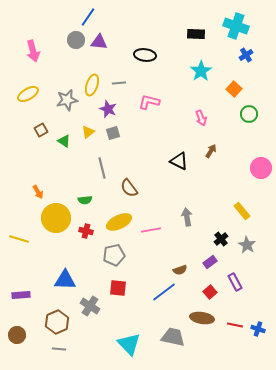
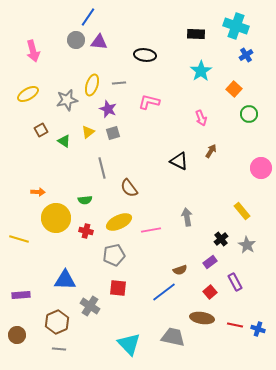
orange arrow at (38, 192): rotated 56 degrees counterclockwise
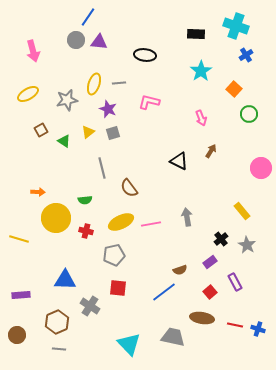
yellow ellipse at (92, 85): moved 2 px right, 1 px up
yellow ellipse at (119, 222): moved 2 px right
pink line at (151, 230): moved 6 px up
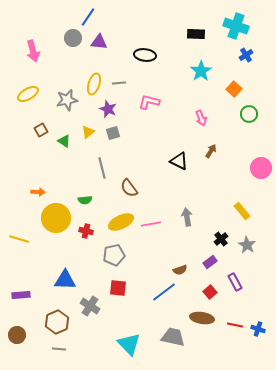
gray circle at (76, 40): moved 3 px left, 2 px up
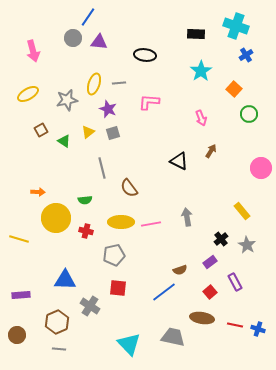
pink L-shape at (149, 102): rotated 10 degrees counterclockwise
yellow ellipse at (121, 222): rotated 25 degrees clockwise
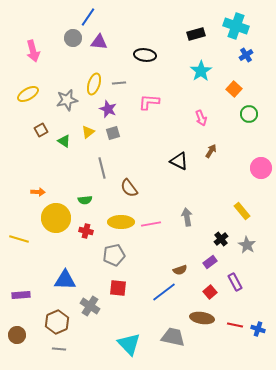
black rectangle at (196, 34): rotated 18 degrees counterclockwise
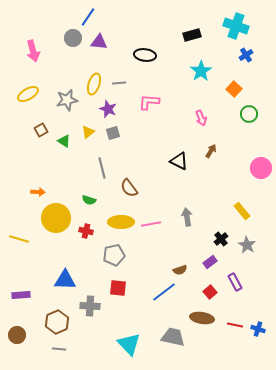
black rectangle at (196, 34): moved 4 px left, 1 px down
green semicircle at (85, 200): moved 4 px right; rotated 24 degrees clockwise
gray cross at (90, 306): rotated 30 degrees counterclockwise
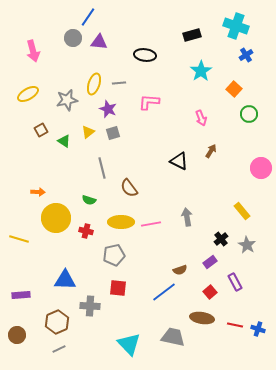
gray line at (59, 349): rotated 32 degrees counterclockwise
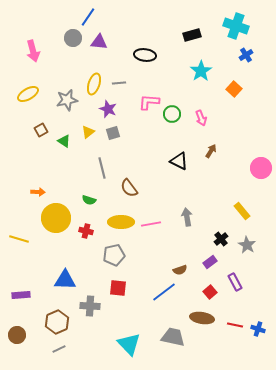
green circle at (249, 114): moved 77 px left
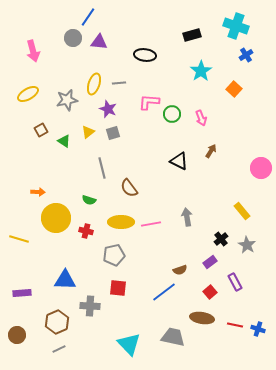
purple rectangle at (21, 295): moved 1 px right, 2 px up
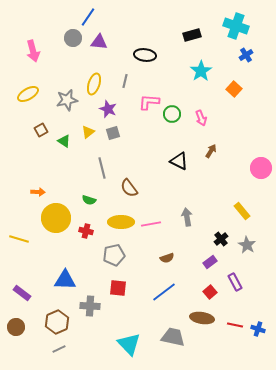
gray line at (119, 83): moved 6 px right, 2 px up; rotated 72 degrees counterclockwise
brown semicircle at (180, 270): moved 13 px left, 12 px up
purple rectangle at (22, 293): rotated 42 degrees clockwise
brown circle at (17, 335): moved 1 px left, 8 px up
